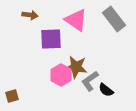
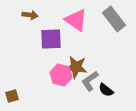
pink hexagon: rotated 15 degrees counterclockwise
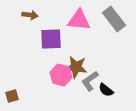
pink triangle: moved 3 px right; rotated 30 degrees counterclockwise
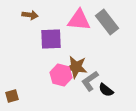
gray rectangle: moved 7 px left, 3 px down
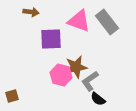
brown arrow: moved 1 px right, 3 px up
pink triangle: moved 1 px down; rotated 15 degrees clockwise
brown star: rotated 20 degrees counterclockwise
black semicircle: moved 8 px left, 9 px down
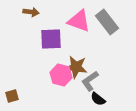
brown star: rotated 20 degrees clockwise
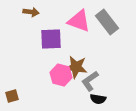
black semicircle: rotated 28 degrees counterclockwise
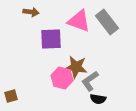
pink hexagon: moved 1 px right, 3 px down
brown square: moved 1 px left
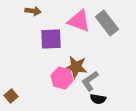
brown arrow: moved 2 px right, 1 px up
gray rectangle: moved 1 px down
brown square: rotated 24 degrees counterclockwise
